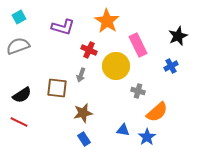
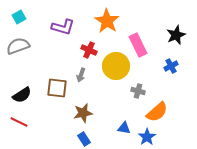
black star: moved 2 px left, 1 px up
blue triangle: moved 1 px right, 2 px up
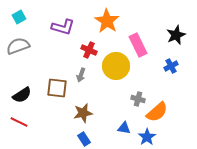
gray cross: moved 8 px down
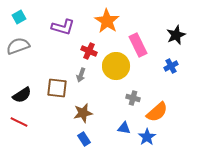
red cross: moved 1 px down
gray cross: moved 5 px left, 1 px up
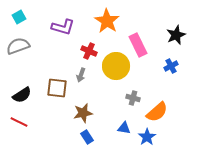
blue rectangle: moved 3 px right, 2 px up
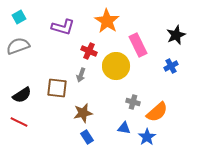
gray cross: moved 4 px down
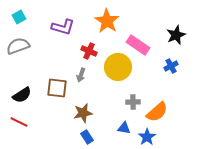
pink rectangle: rotated 30 degrees counterclockwise
yellow circle: moved 2 px right, 1 px down
gray cross: rotated 16 degrees counterclockwise
